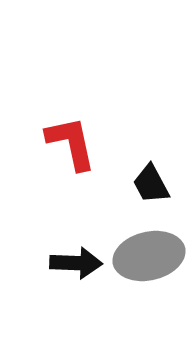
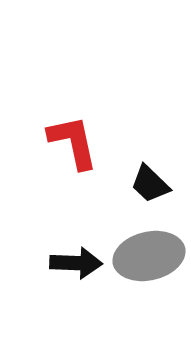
red L-shape: moved 2 px right, 1 px up
black trapezoid: moved 1 px left; rotated 18 degrees counterclockwise
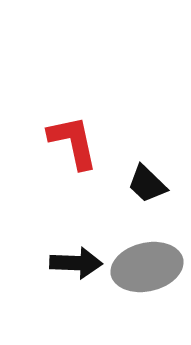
black trapezoid: moved 3 px left
gray ellipse: moved 2 px left, 11 px down
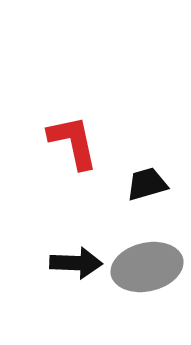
black trapezoid: rotated 120 degrees clockwise
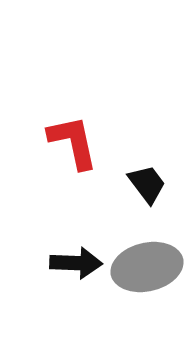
black trapezoid: rotated 69 degrees clockwise
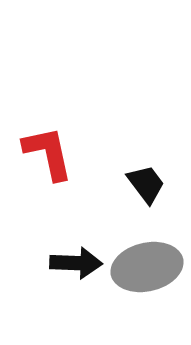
red L-shape: moved 25 px left, 11 px down
black trapezoid: moved 1 px left
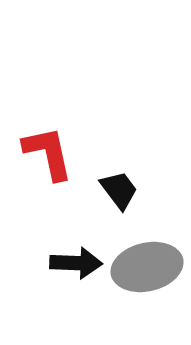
black trapezoid: moved 27 px left, 6 px down
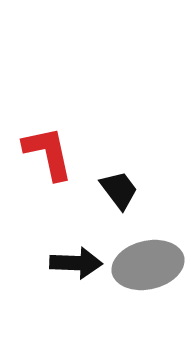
gray ellipse: moved 1 px right, 2 px up
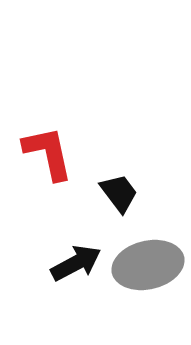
black trapezoid: moved 3 px down
black arrow: rotated 30 degrees counterclockwise
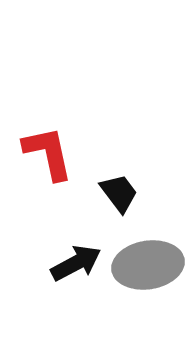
gray ellipse: rotated 4 degrees clockwise
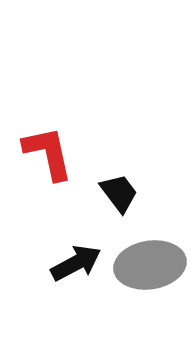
gray ellipse: moved 2 px right
